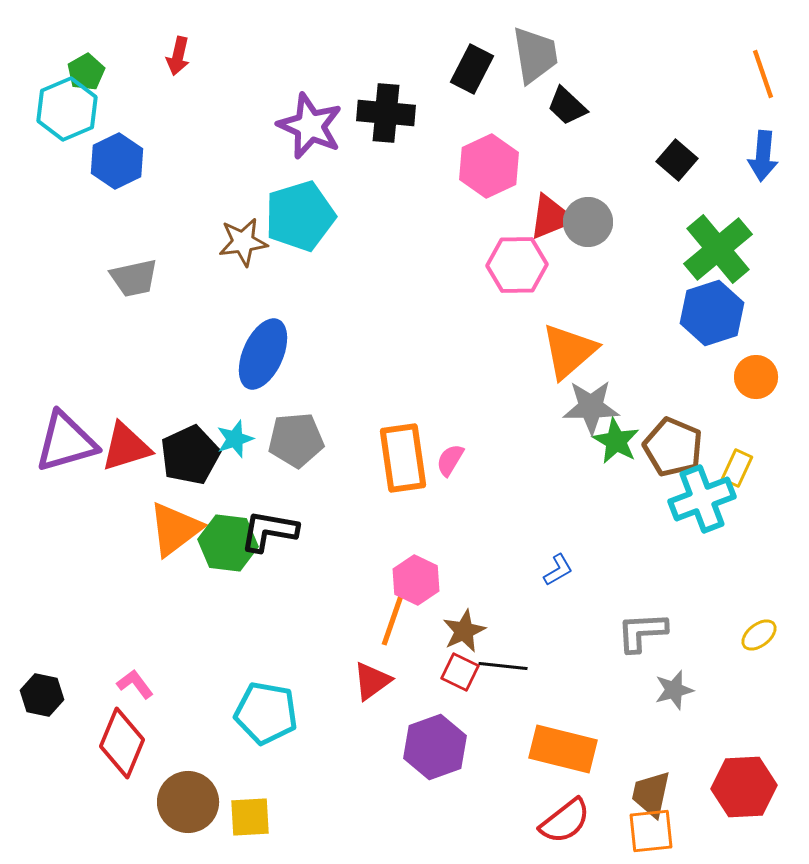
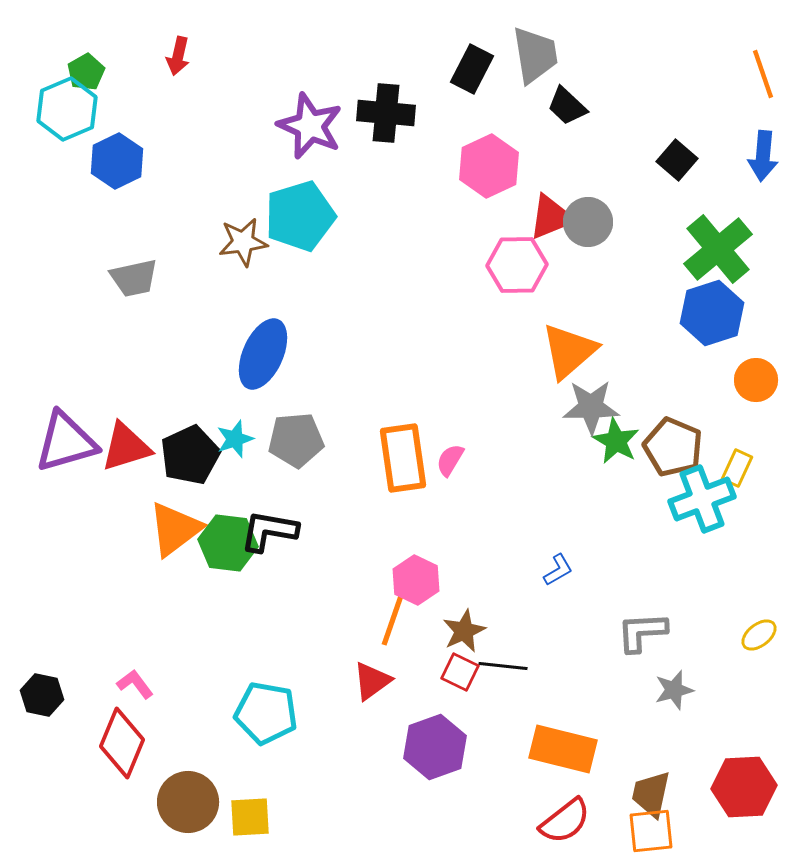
orange circle at (756, 377): moved 3 px down
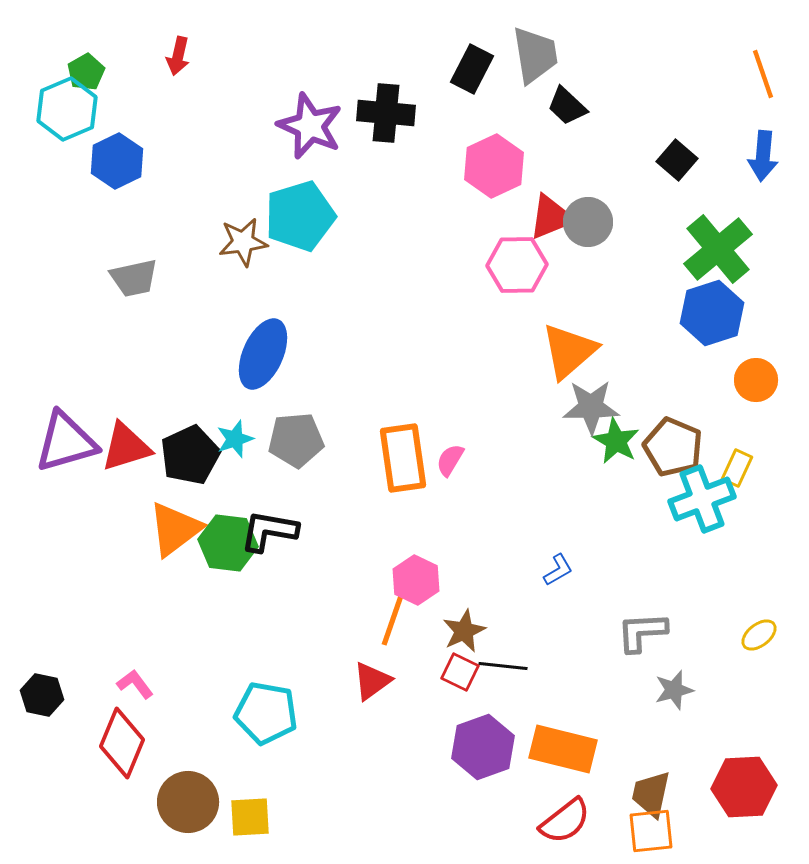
pink hexagon at (489, 166): moved 5 px right
purple hexagon at (435, 747): moved 48 px right
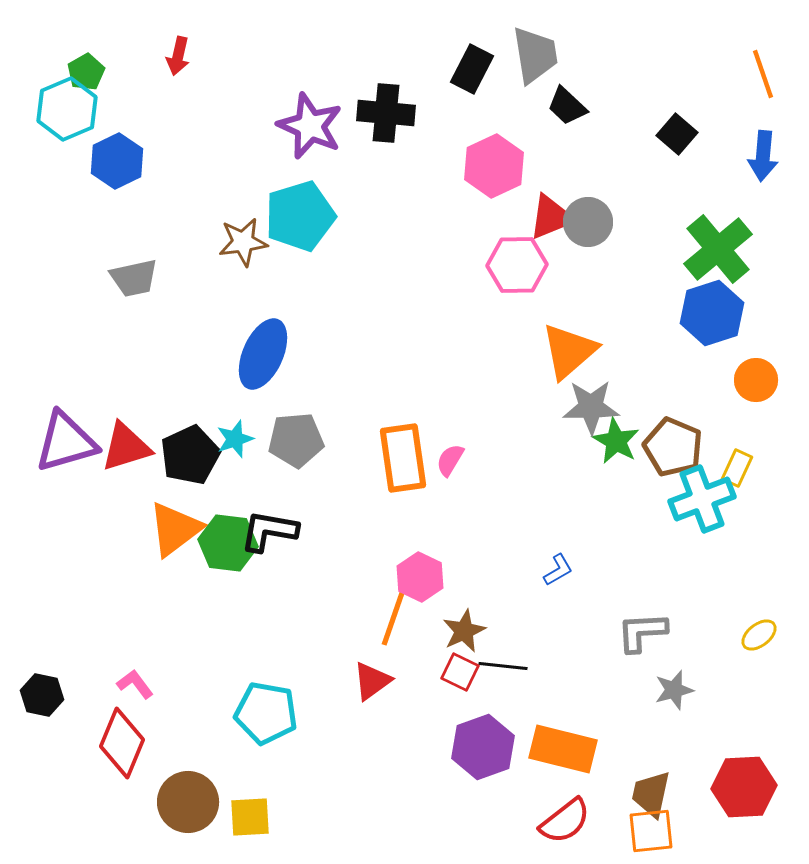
black square at (677, 160): moved 26 px up
pink hexagon at (416, 580): moved 4 px right, 3 px up
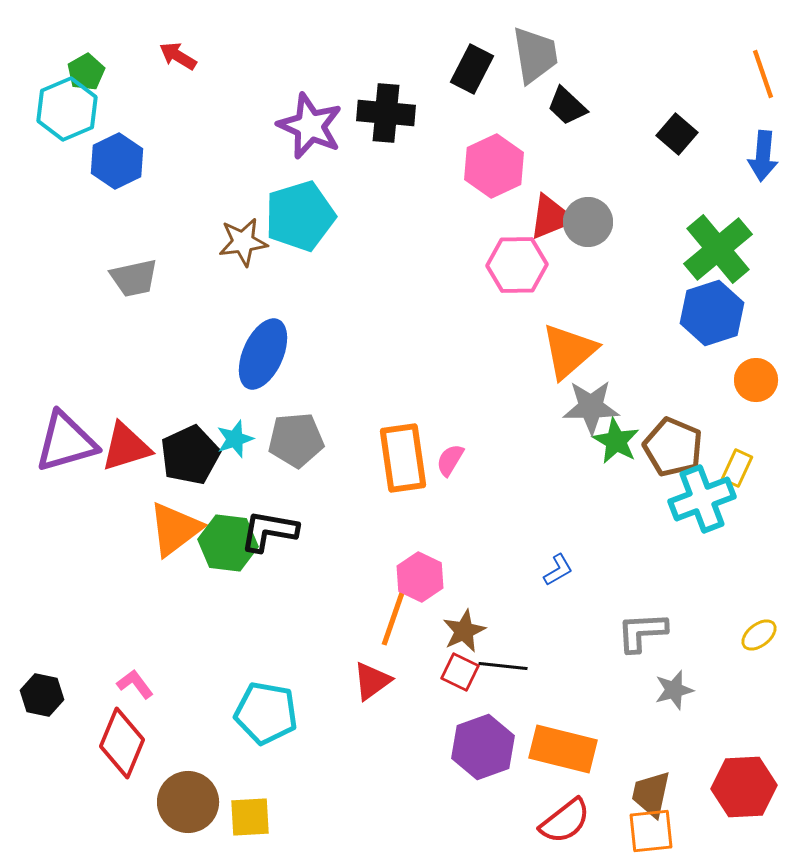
red arrow at (178, 56): rotated 108 degrees clockwise
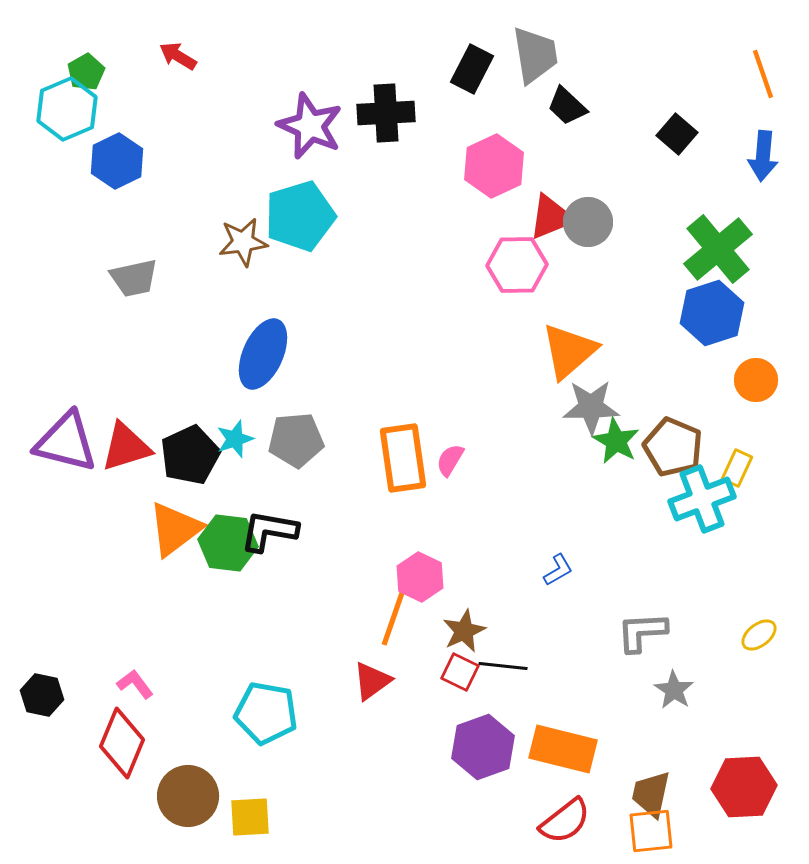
black cross at (386, 113): rotated 8 degrees counterclockwise
purple triangle at (66, 442): rotated 30 degrees clockwise
gray star at (674, 690): rotated 24 degrees counterclockwise
brown circle at (188, 802): moved 6 px up
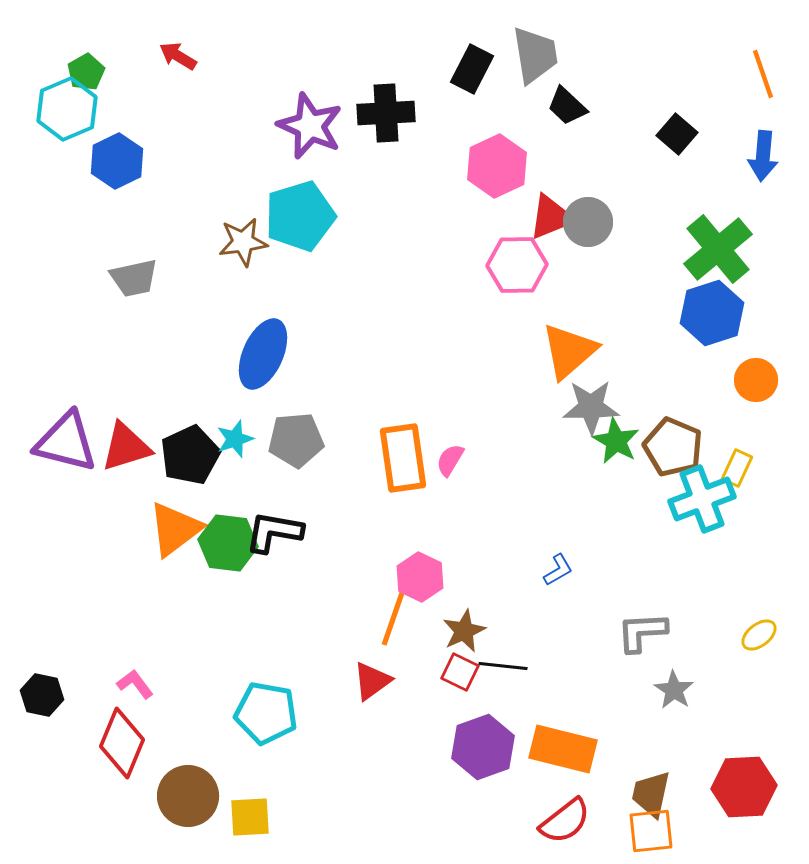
pink hexagon at (494, 166): moved 3 px right
black L-shape at (269, 531): moved 5 px right, 1 px down
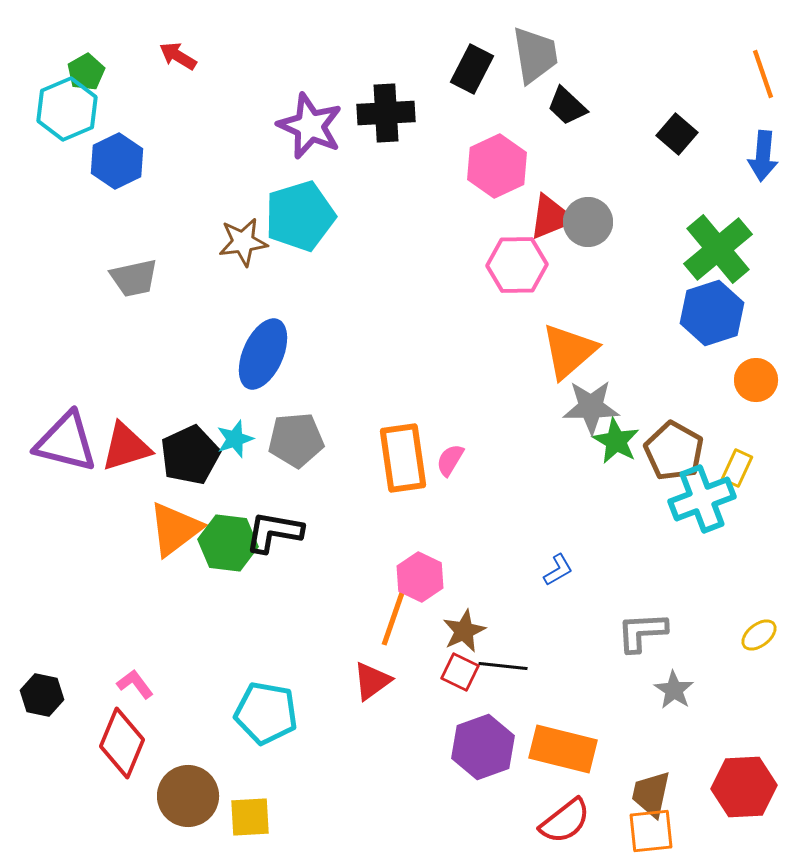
brown pentagon at (673, 447): moved 1 px right, 4 px down; rotated 6 degrees clockwise
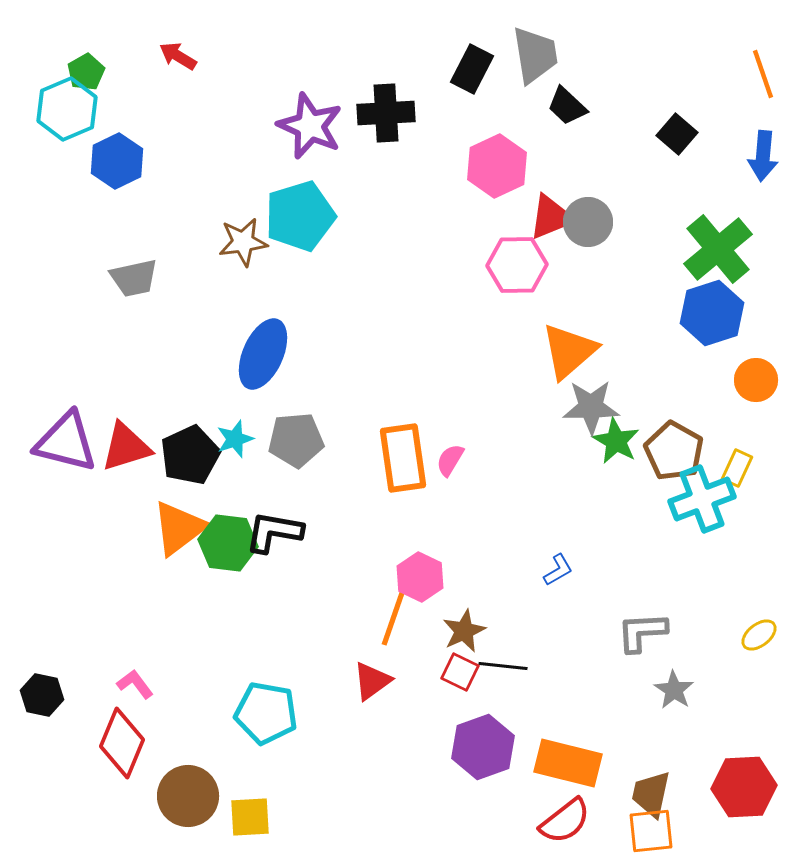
orange triangle at (175, 529): moved 4 px right, 1 px up
orange rectangle at (563, 749): moved 5 px right, 14 px down
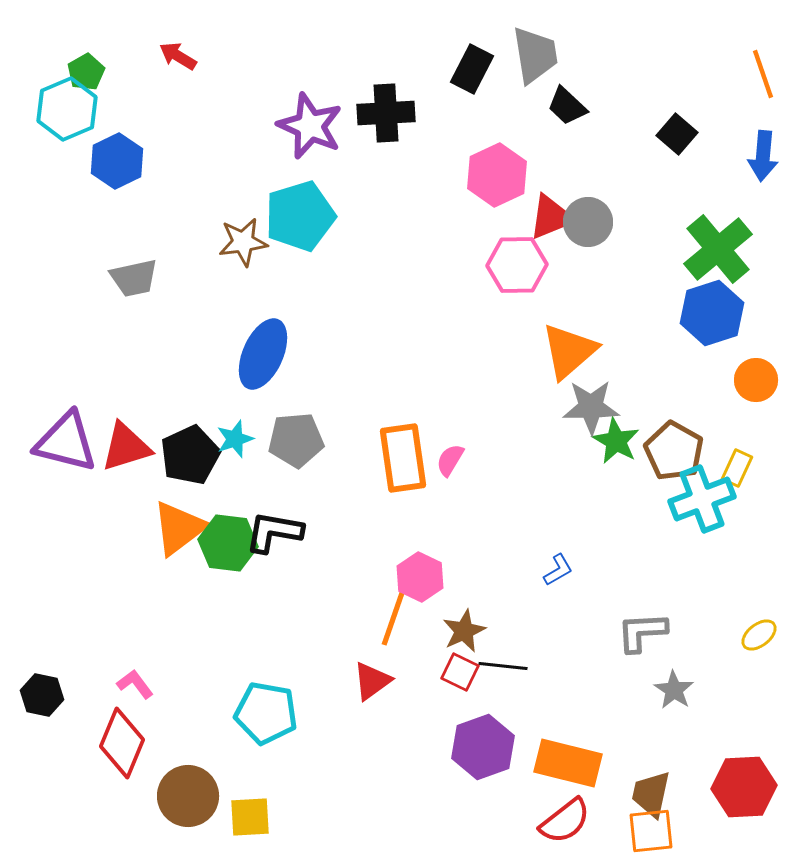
pink hexagon at (497, 166): moved 9 px down
